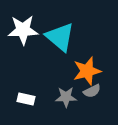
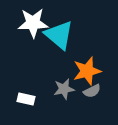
white star: moved 10 px right, 7 px up
cyan triangle: moved 1 px left, 2 px up
gray star: moved 2 px left, 8 px up; rotated 10 degrees counterclockwise
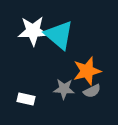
white star: moved 8 px down
gray star: rotated 15 degrees clockwise
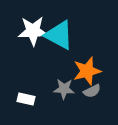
cyan triangle: rotated 12 degrees counterclockwise
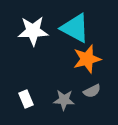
cyan triangle: moved 16 px right, 7 px up
orange star: moved 12 px up
gray star: moved 11 px down
white rectangle: rotated 54 degrees clockwise
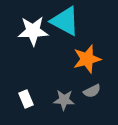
cyan triangle: moved 10 px left, 7 px up
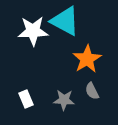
orange star: rotated 16 degrees counterclockwise
gray semicircle: rotated 90 degrees clockwise
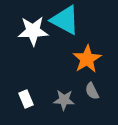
cyan triangle: moved 1 px up
